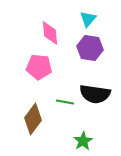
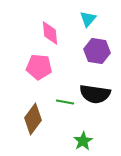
purple hexagon: moved 7 px right, 3 px down
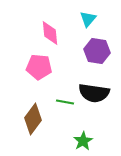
black semicircle: moved 1 px left, 1 px up
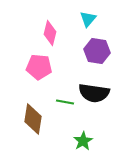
pink diamond: rotated 20 degrees clockwise
brown diamond: rotated 28 degrees counterclockwise
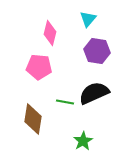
black semicircle: rotated 148 degrees clockwise
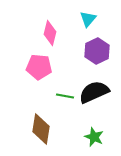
purple hexagon: rotated 25 degrees clockwise
black semicircle: moved 1 px up
green line: moved 6 px up
brown diamond: moved 8 px right, 10 px down
green star: moved 11 px right, 4 px up; rotated 18 degrees counterclockwise
